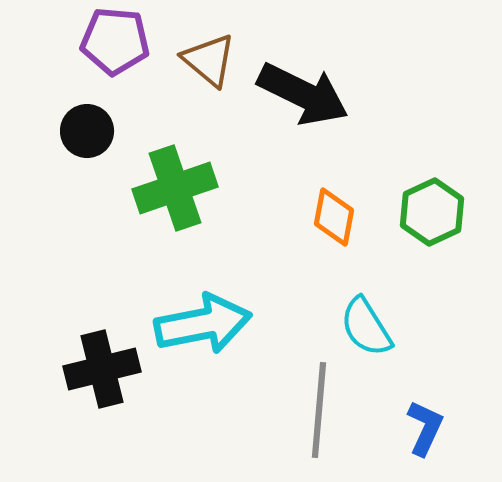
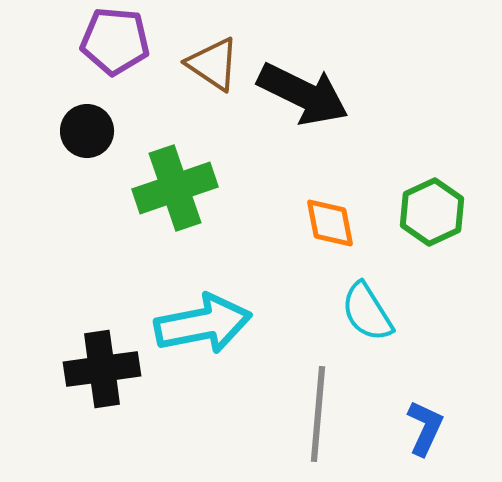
brown triangle: moved 4 px right, 4 px down; rotated 6 degrees counterclockwise
orange diamond: moved 4 px left, 6 px down; rotated 22 degrees counterclockwise
cyan semicircle: moved 1 px right, 15 px up
black cross: rotated 6 degrees clockwise
gray line: moved 1 px left, 4 px down
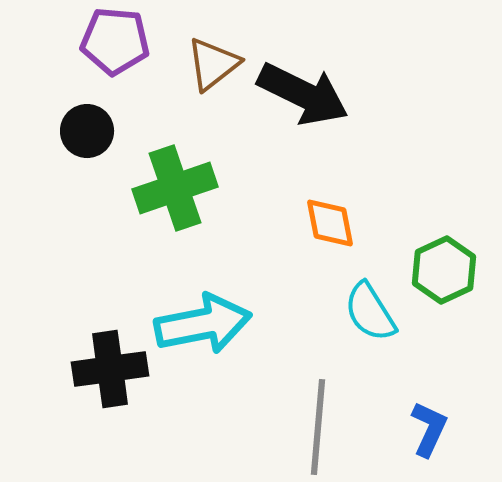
brown triangle: rotated 48 degrees clockwise
green hexagon: moved 12 px right, 58 px down
cyan semicircle: moved 3 px right
black cross: moved 8 px right
gray line: moved 13 px down
blue L-shape: moved 4 px right, 1 px down
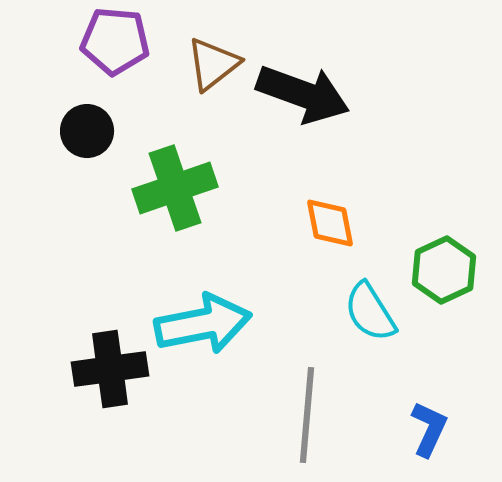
black arrow: rotated 6 degrees counterclockwise
gray line: moved 11 px left, 12 px up
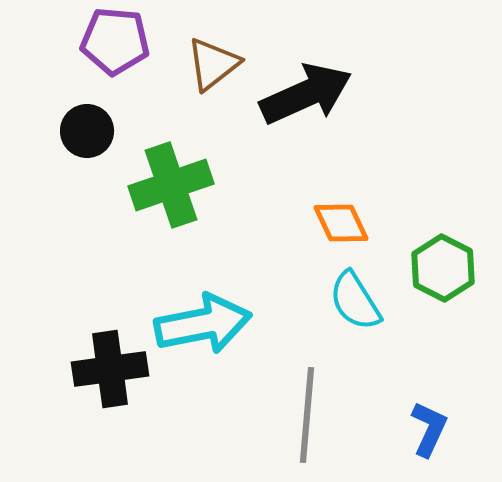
black arrow: moved 3 px right; rotated 44 degrees counterclockwise
green cross: moved 4 px left, 3 px up
orange diamond: moved 11 px right; rotated 14 degrees counterclockwise
green hexagon: moved 1 px left, 2 px up; rotated 8 degrees counterclockwise
cyan semicircle: moved 15 px left, 11 px up
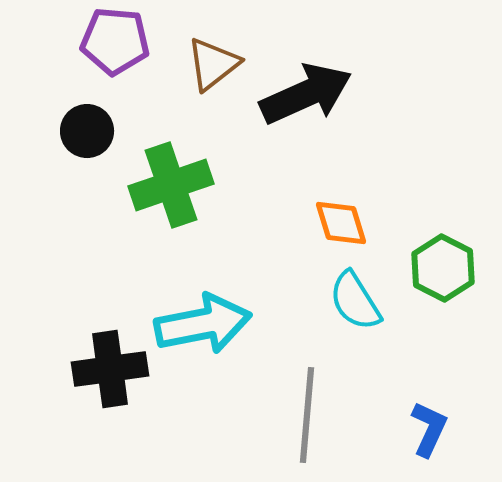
orange diamond: rotated 8 degrees clockwise
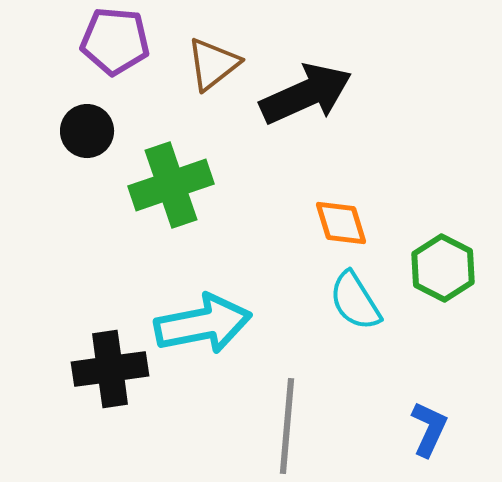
gray line: moved 20 px left, 11 px down
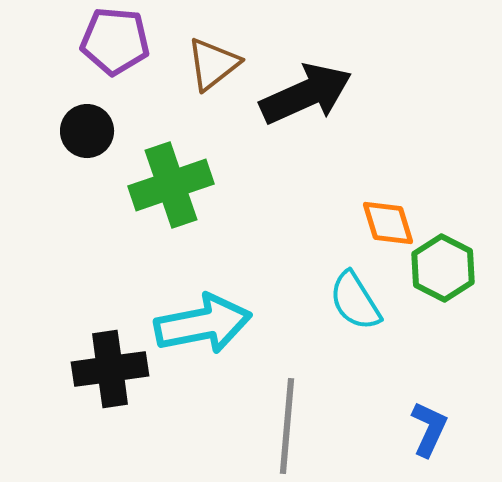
orange diamond: moved 47 px right
